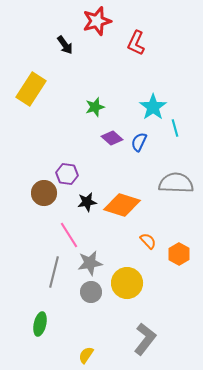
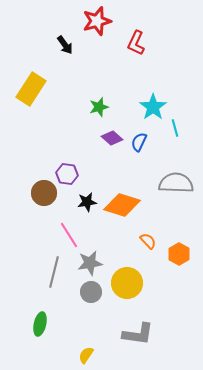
green star: moved 4 px right
gray L-shape: moved 7 px left, 5 px up; rotated 60 degrees clockwise
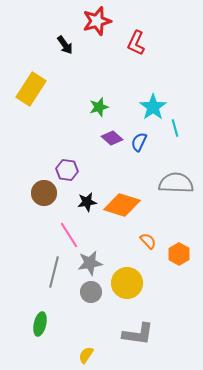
purple hexagon: moved 4 px up
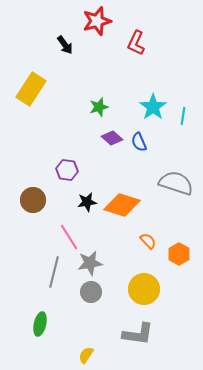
cyan line: moved 8 px right, 12 px up; rotated 24 degrees clockwise
blue semicircle: rotated 48 degrees counterclockwise
gray semicircle: rotated 16 degrees clockwise
brown circle: moved 11 px left, 7 px down
pink line: moved 2 px down
yellow circle: moved 17 px right, 6 px down
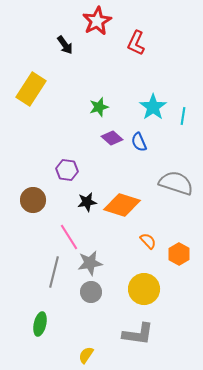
red star: rotated 12 degrees counterclockwise
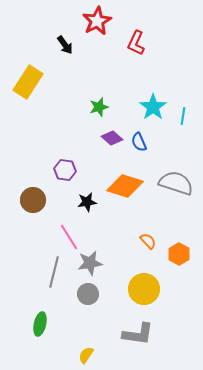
yellow rectangle: moved 3 px left, 7 px up
purple hexagon: moved 2 px left
orange diamond: moved 3 px right, 19 px up
gray circle: moved 3 px left, 2 px down
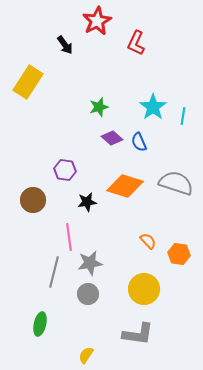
pink line: rotated 24 degrees clockwise
orange hexagon: rotated 20 degrees counterclockwise
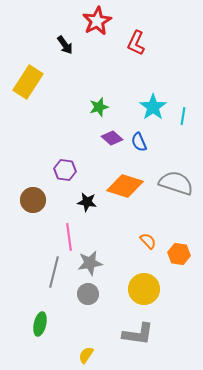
black star: rotated 18 degrees clockwise
